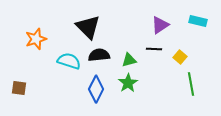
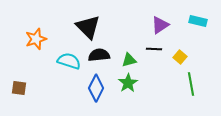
blue diamond: moved 1 px up
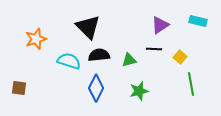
green star: moved 11 px right, 8 px down; rotated 18 degrees clockwise
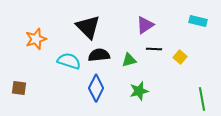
purple triangle: moved 15 px left
green line: moved 11 px right, 15 px down
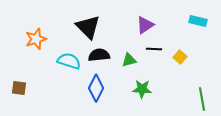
green star: moved 3 px right, 2 px up; rotated 18 degrees clockwise
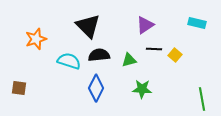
cyan rectangle: moved 1 px left, 2 px down
black triangle: moved 1 px up
yellow square: moved 5 px left, 2 px up
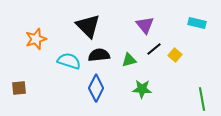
purple triangle: rotated 36 degrees counterclockwise
black line: rotated 42 degrees counterclockwise
brown square: rotated 14 degrees counterclockwise
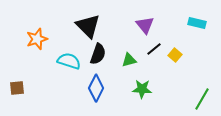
orange star: moved 1 px right
black semicircle: moved 1 px left, 1 px up; rotated 115 degrees clockwise
brown square: moved 2 px left
green line: rotated 40 degrees clockwise
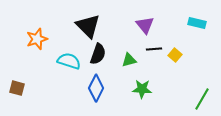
black line: rotated 35 degrees clockwise
brown square: rotated 21 degrees clockwise
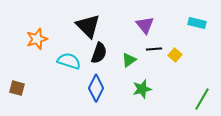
black semicircle: moved 1 px right, 1 px up
green triangle: rotated 21 degrees counterclockwise
green star: rotated 18 degrees counterclockwise
